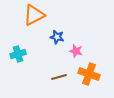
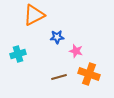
blue star: rotated 16 degrees counterclockwise
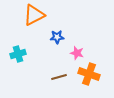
pink star: moved 1 px right, 2 px down
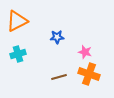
orange triangle: moved 17 px left, 6 px down
pink star: moved 8 px right, 1 px up
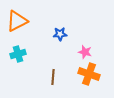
blue star: moved 3 px right, 3 px up
brown line: moved 6 px left; rotated 70 degrees counterclockwise
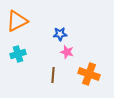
pink star: moved 18 px left
brown line: moved 2 px up
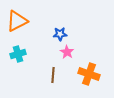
pink star: rotated 16 degrees clockwise
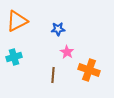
blue star: moved 2 px left, 5 px up
cyan cross: moved 4 px left, 3 px down
orange cross: moved 4 px up
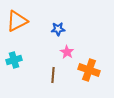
cyan cross: moved 3 px down
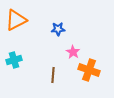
orange triangle: moved 1 px left, 1 px up
pink star: moved 6 px right
